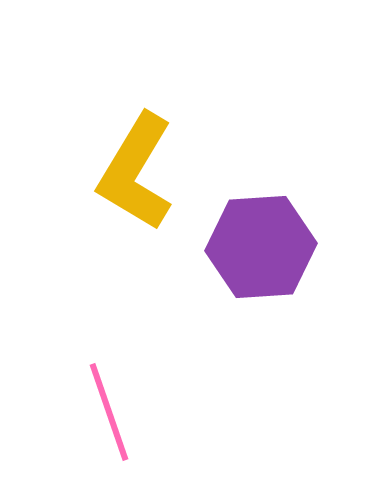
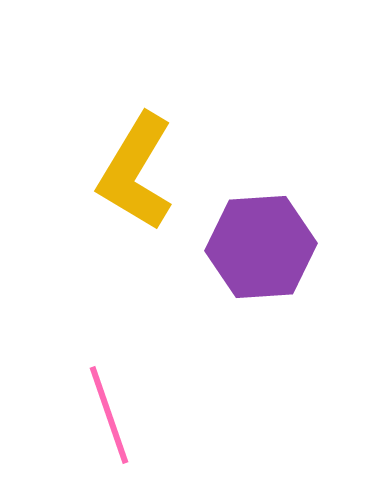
pink line: moved 3 px down
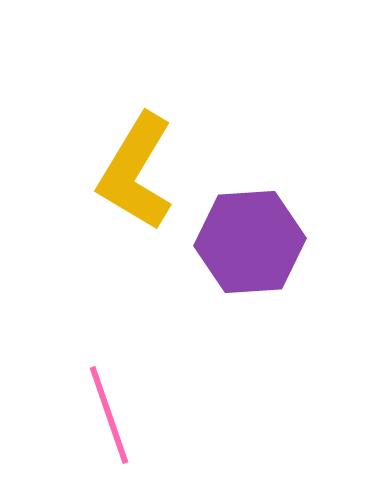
purple hexagon: moved 11 px left, 5 px up
